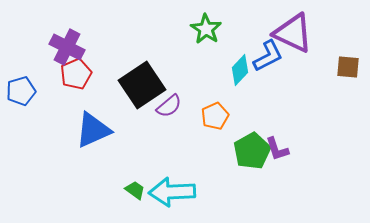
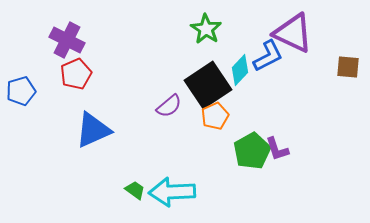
purple cross: moved 7 px up
black square: moved 66 px right
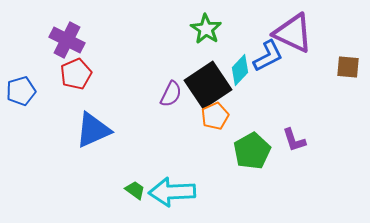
purple semicircle: moved 2 px right, 12 px up; rotated 24 degrees counterclockwise
purple L-shape: moved 17 px right, 9 px up
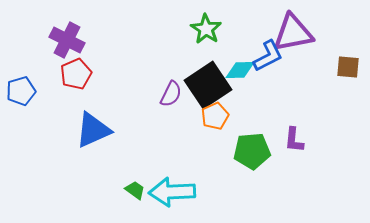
purple triangle: rotated 36 degrees counterclockwise
cyan diamond: rotated 44 degrees clockwise
purple L-shape: rotated 24 degrees clockwise
green pentagon: rotated 24 degrees clockwise
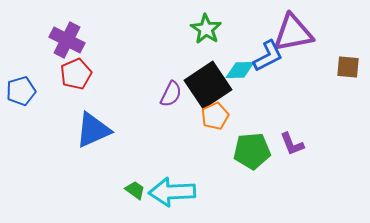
purple L-shape: moved 2 px left, 4 px down; rotated 28 degrees counterclockwise
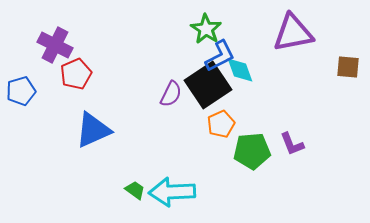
purple cross: moved 12 px left, 5 px down
blue L-shape: moved 48 px left
cyan diamond: rotated 72 degrees clockwise
orange pentagon: moved 6 px right, 8 px down
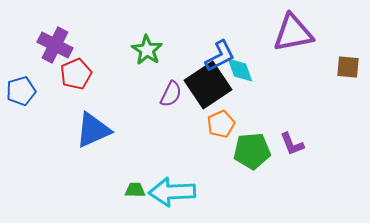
green star: moved 59 px left, 21 px down
green trapezoid: rotated 35 degrees counterclockwise
